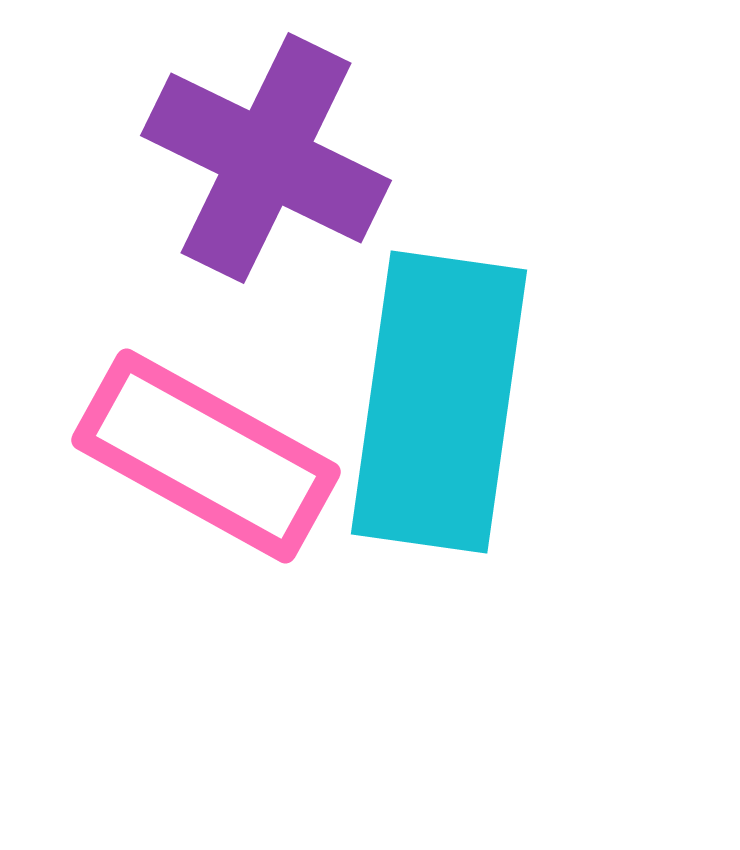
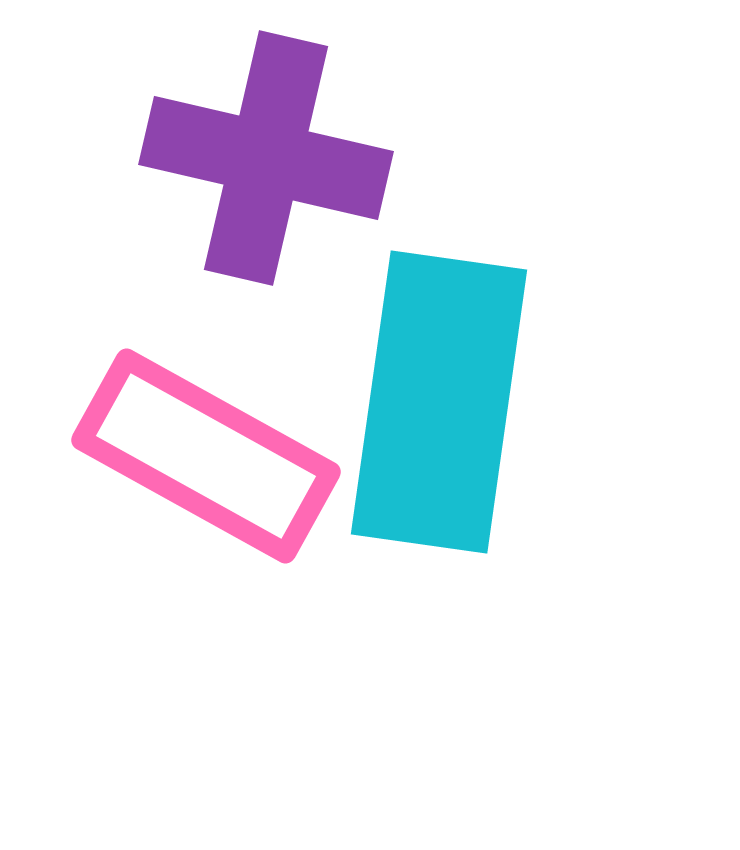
purple cross: rotated 13 degrees counterclockwise
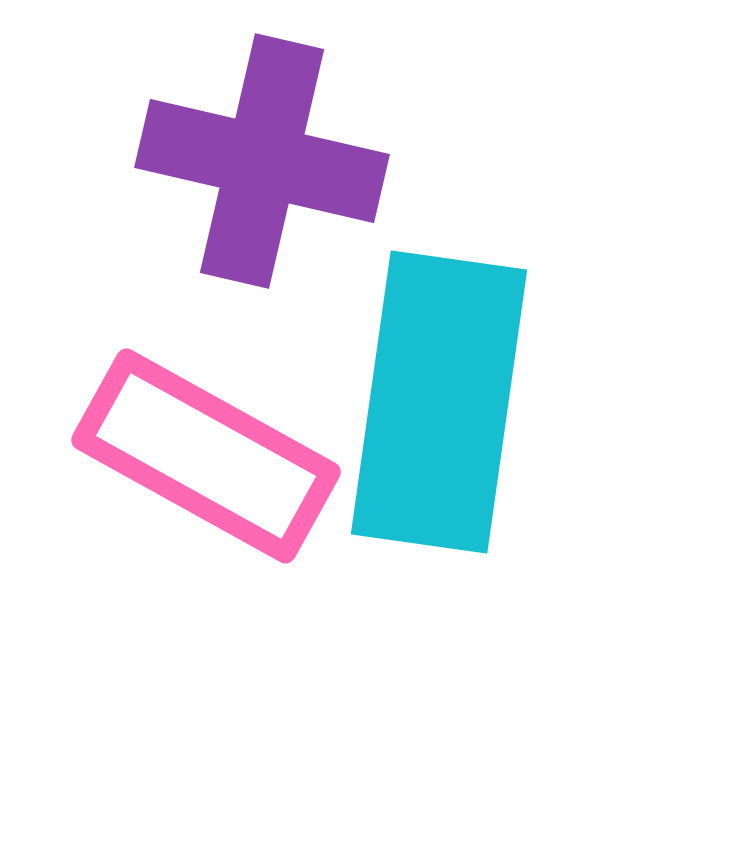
purple cross: moved 4 px left, 3 px down
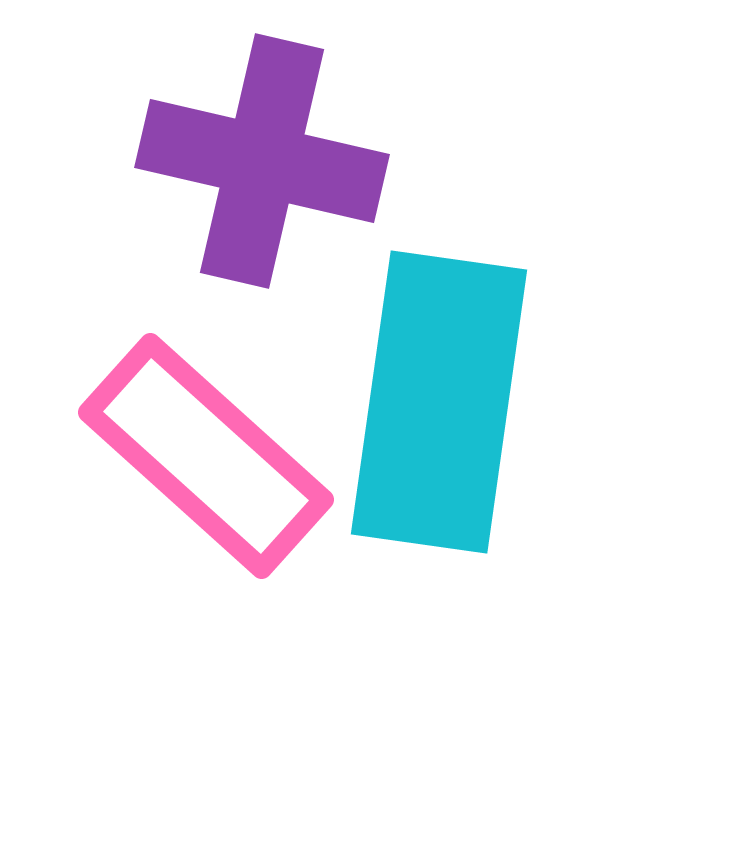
pink rectangle: rotated 13 degrees clockwise
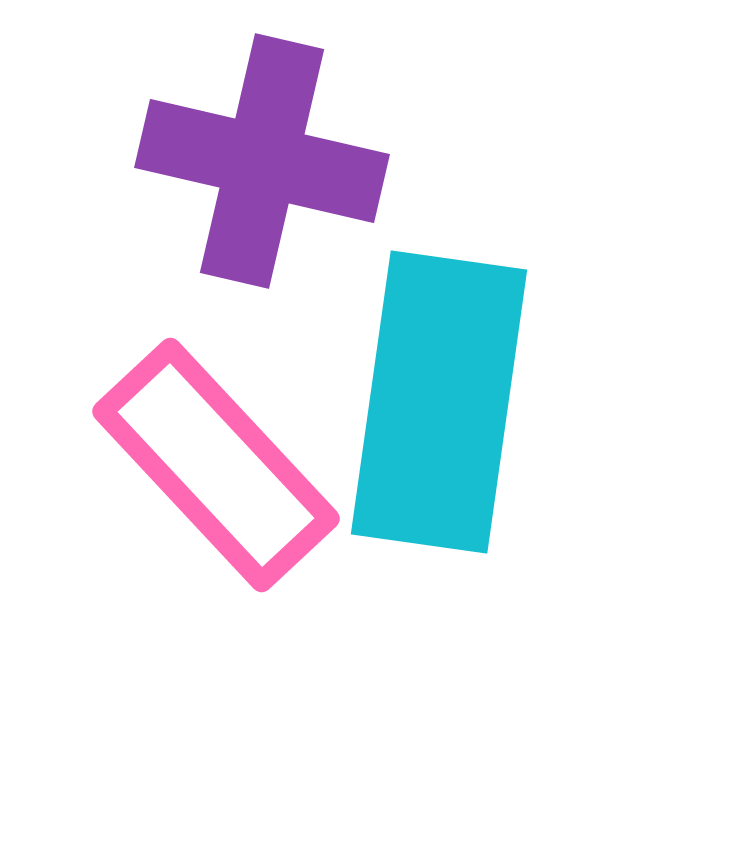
pink rectangle: moved 10 px right, 9 px down; rotated 5 degrees clockwise
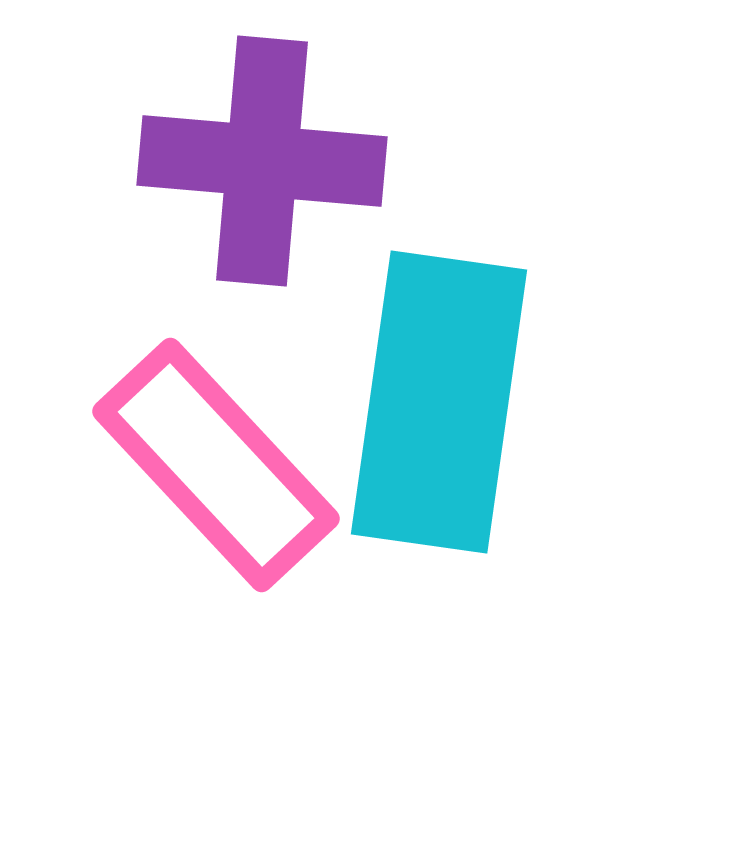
purple cross: rotated 8 degrees counterclockwise
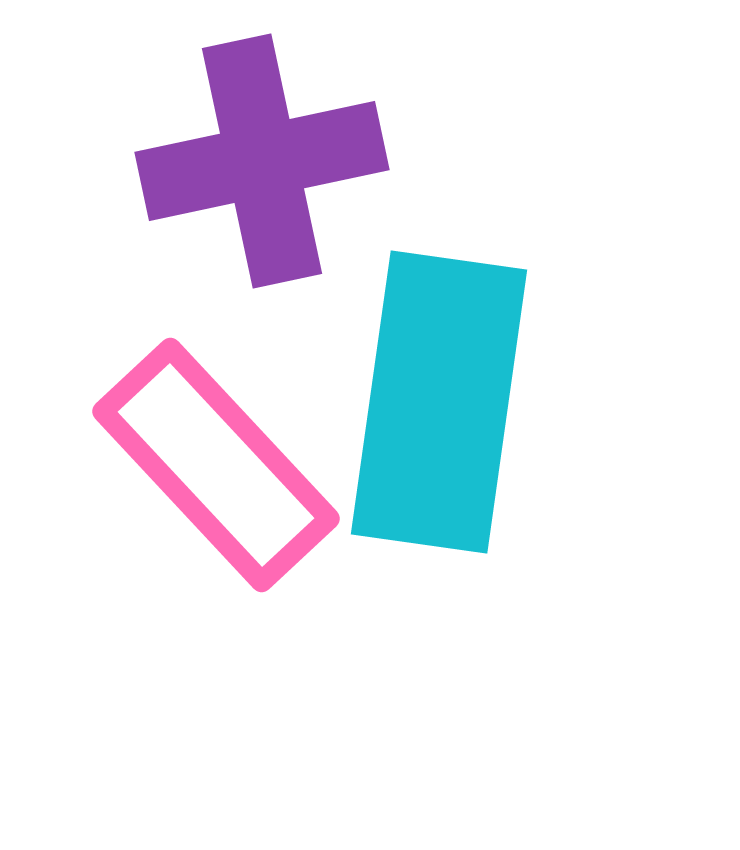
purple cross: rotated 17 degrees counterclockwise
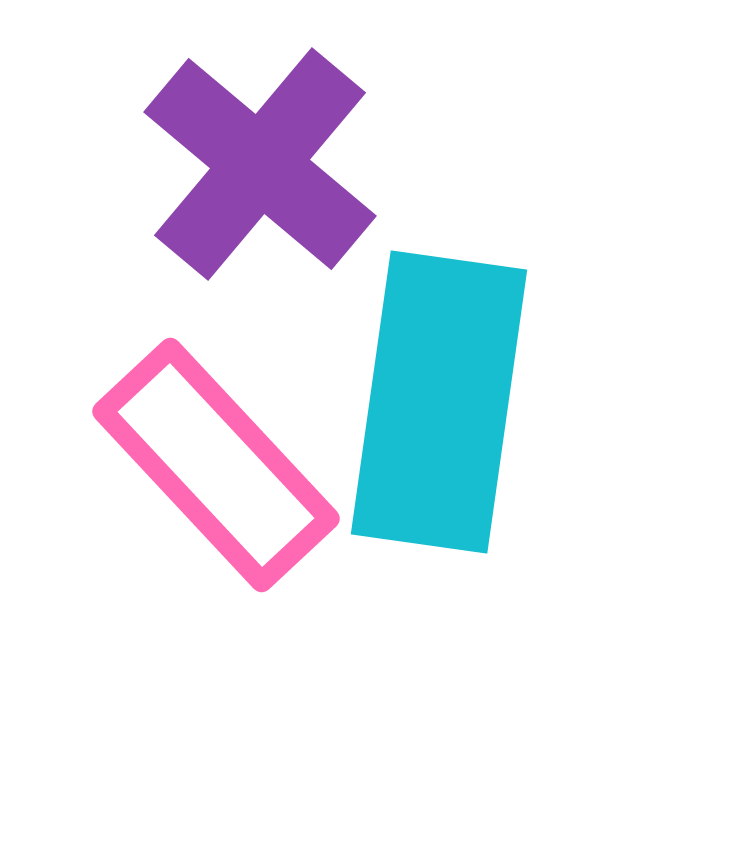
purple cross: moved 2 px left, 3 px down; rotated 38 degrees counterclockwise
